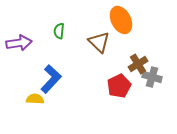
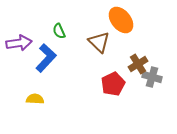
orange ellipse: rotated 12 degrees counterclockwise
green semicircle: rotated 28 degrees counterclockwise
blue L-shape: moved 5 px left, 21 px up
red pentagon: moved 6 px left, 2 px up
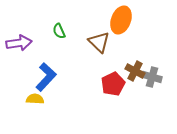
orange ellipse: rotated 60 degrees clockwise
blue L-shape: moved 19 px down
brown cross: moved 3 px left, 7 px down; rotated 30 degrees counterclockwise
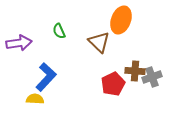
brown cross: rotated 24 degrees counterclockwise
gray cross: rotated 36 degrees counterclockwise
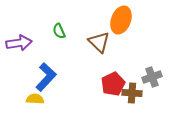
brown cross: moved 3 px left, 22 px down
